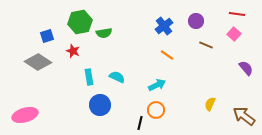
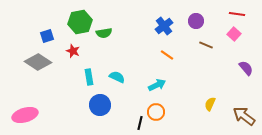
orange circle: moved 2 px down
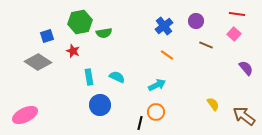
yellow semicircle: moved 3 px right; rotated 120 degrees clockwise
pink ellipse: rotated 10 degrees counterclockwise
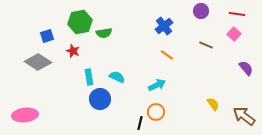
purple circle: moved 5 px right, 10 px up
blue circle: moved 6 px up
pink ellipse: rotated 20 degrees clockwise
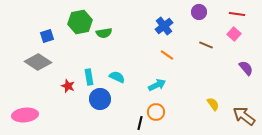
purple circle: moved 2 px left, 1 px down
red star: moved 5 px left, 35 px down
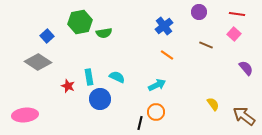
blue square: rotated 24 degrees counterclockwise
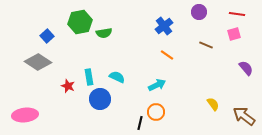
pink square: rotated 32 degrees clockwise
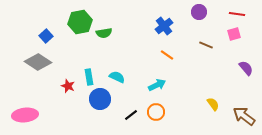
blue square: moved 1 px left
black line: moved 9 px left, 8 px up; rotated 40 degrees clockwise
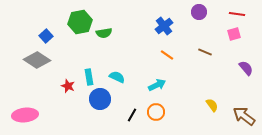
brown line: moved 1 px left, 7 px down
gray diamond: moved 1 px left, 2 px up
yellow semicircle: moved 1 px left, 1 px down
black line: moved 1 px right; rotated 24 degrees counterclockwise
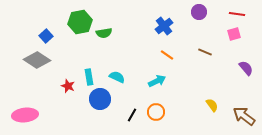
cyan arrow: moved 4 px up
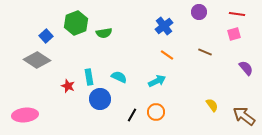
green hexagon: moved 4 px left, 1 px down; rotated 10 degrees counterclockwise
cyan semicircle: moved 2 px right
